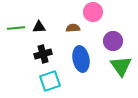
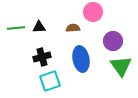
black cross: moved 1 px left, 3 px down
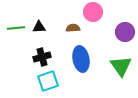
purple circle: moved 12 px right, 9 px up
cyan square: moved 2 px left
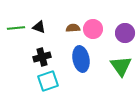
pink circle: moved 17 px down
black triangle: rotated 24 degrees clockwise
purple circle: moved 1 px down
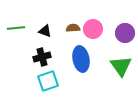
black triangle: moved 6 px right, 4 px down
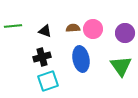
green line: moved 3 px left, 2 px up
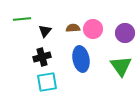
green line: moved 9 px right, 7 px up
black triangle: rotated 48 degrees clockwise
cyan square: moved 1 px left, 1 px down; rotated 10 degrees clockwise
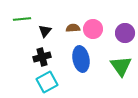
cyan square: rotated 20 degrees counterclockwise
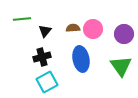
purple circle: moved 1 px left, 1 px down
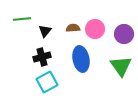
pink circle: moved 2 px right
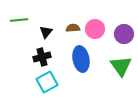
green line: moved 3 px left, 1 px down
black triangle: moved 1 px right, 1 px down
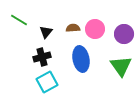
green line: rotated 36 degrees clockwise
